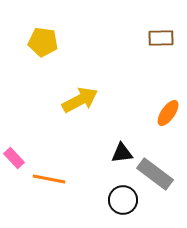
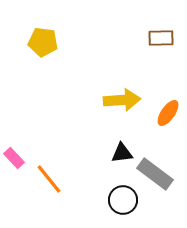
yellow arrow: moved 42 px right; rotated 24 degrees clockwise
orange line: rotated 40 degrees clockwise
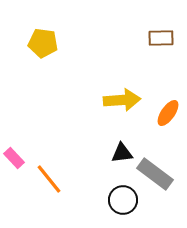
yellow pentagon: moved 1 px down
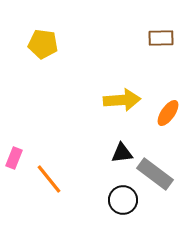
yellow pentagon: moved 1 px down
pink rectangle: rotated 65 degrees clockwise
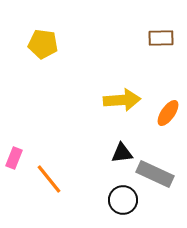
gray rectangle: rotated 12 degrees counterclockwise
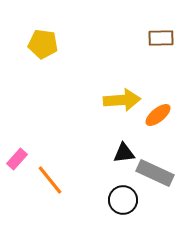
orange ellipse: moved 10 px left, 2 px down; rotated 16 degrees clockwise
black triangle: moved 2 px right
pink rectangle: moved 3 px right, 1 px down; rotated 20 degrees clockwise
gray rectangle: moved 1 px up
orange line: moved 1 px right, 1 px down
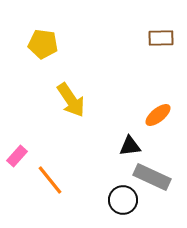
yellow arrow: moved 51 px left; rotated 60 degrees clockwise
black triangle: moved 6 px right, 7 px up
pink rectangle: moved 3 px up
gray rectangle: moved 3 px left, 4 px down
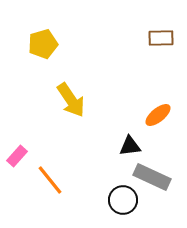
yellow pentagon: rotated 24 degrees counterclockwise
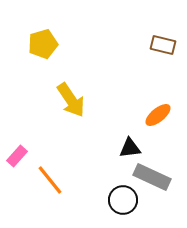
brown rectangle: moved 2 px right, 7 px down; rotated 15 degrees clockwise
black triangle: moved 2 px down
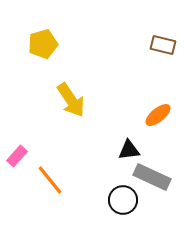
black triangle: moved 1 px left, 2 px down
